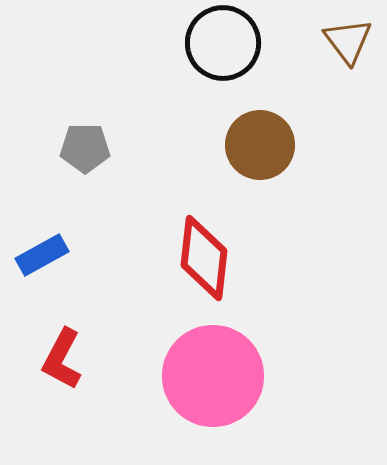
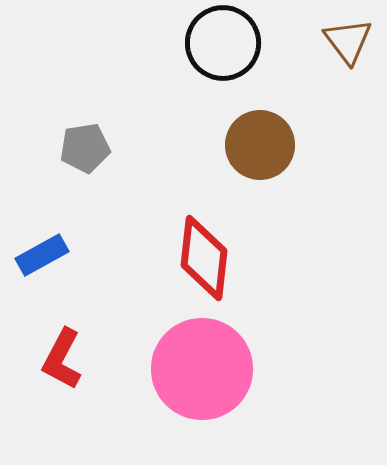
gray pentagon: rotated 9 degrees counterclockwise
pink circle: moved 11 px left, 7 px up
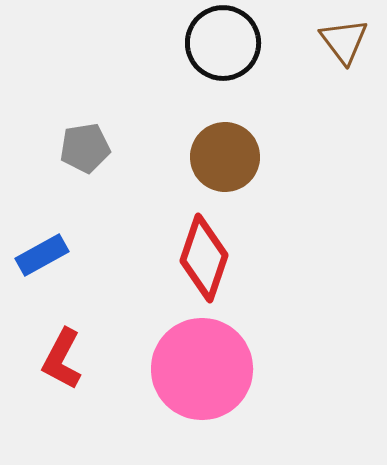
brown triangle: moved 4 px left
brown circle: moved 35 px left, 12 px down
red diamond: rotated 12 degrees clockwise
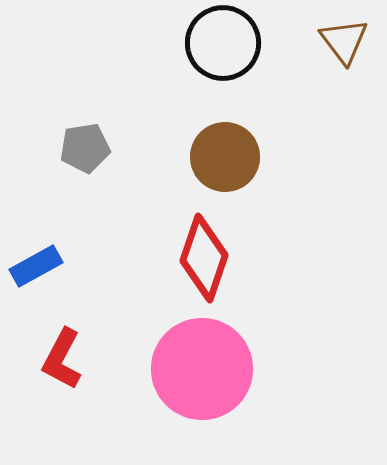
blue rectangle: moved 6 px left, 11 px down
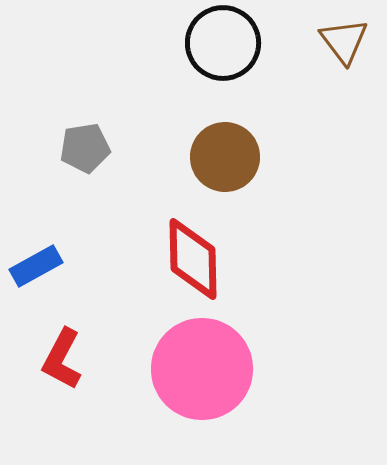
red diamond: moved 11 px left, 1 px down; rotated 20 degrees counterclockwise
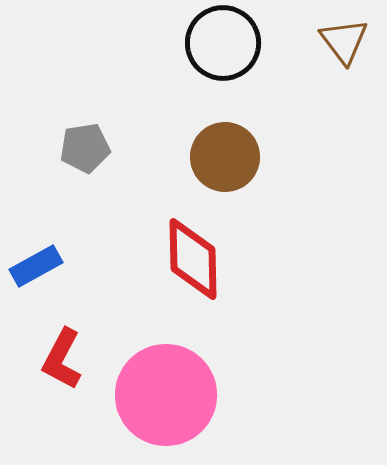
pink circle: moved 36 px left, 26 px down
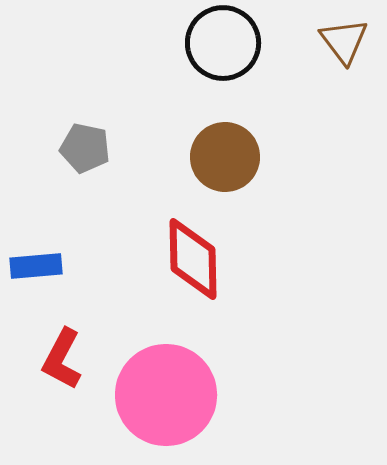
gray pentagon: rotated 21 degrees clockwise
blue rectangle: rotated 24 degrees clockwise
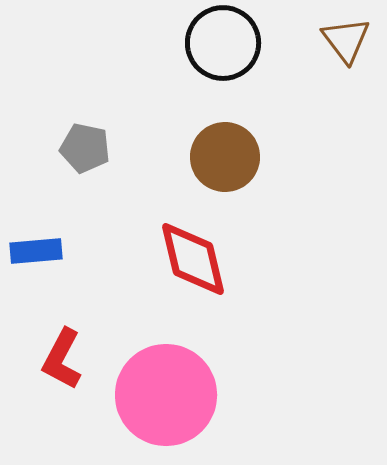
brown triangle: moved 2 px right, 1 px up
red diamond: rotated 12 degrees counterclockwise
blue rectangle: moved 15 px up
